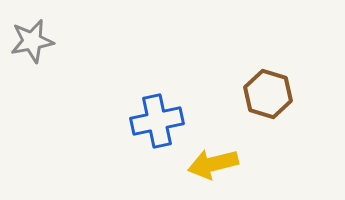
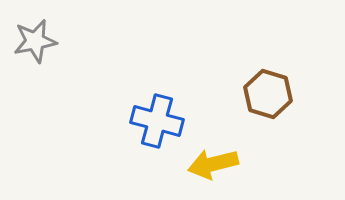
gray star: moved 3 px right
blue cross: rotated 27 degrees clockwise
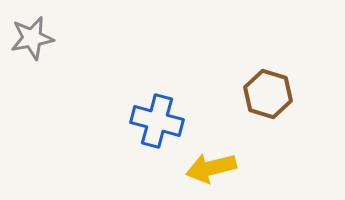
gray star: moved 3 px left, 3 px up
yellow arrow: moved 2 px left, 4 px down
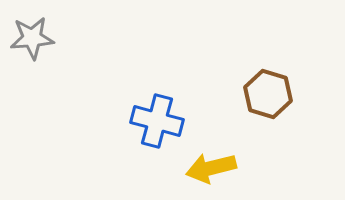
gray star: rotated 6 degrees clockwise
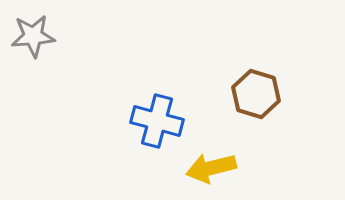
gray star: moved 1 px right, 2 px up
brown hexagon: moved 12 px left
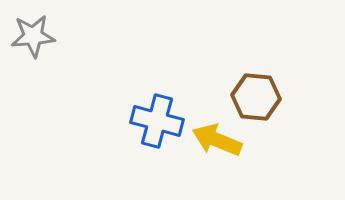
brown hexagon: moved 3 px down; rotated 12 degrees counterclockwise
yellow arrow: moved 6 px right, 28 px up; rotated 36 degrees clockwise
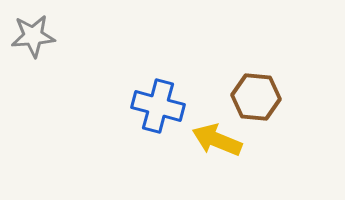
blue cross: moved 1 px right, 15 px up
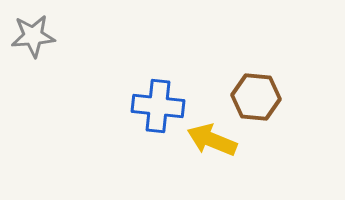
blue cross: rotated 9 degrees counterclockwise
yellow arrow: moved 5 px left
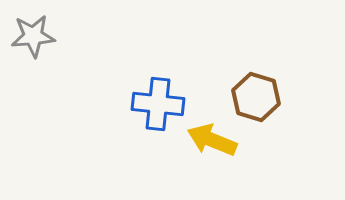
brown hexagon: rotated 12 degrees clockwise
blue cross: moved 2 px up
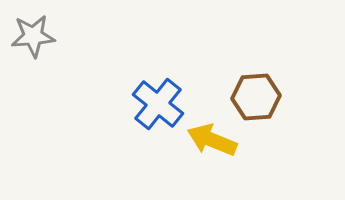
brown hexagon: rotated 21 degrees counterclockwise
blue cross: rotated 33 degrees clockwise
